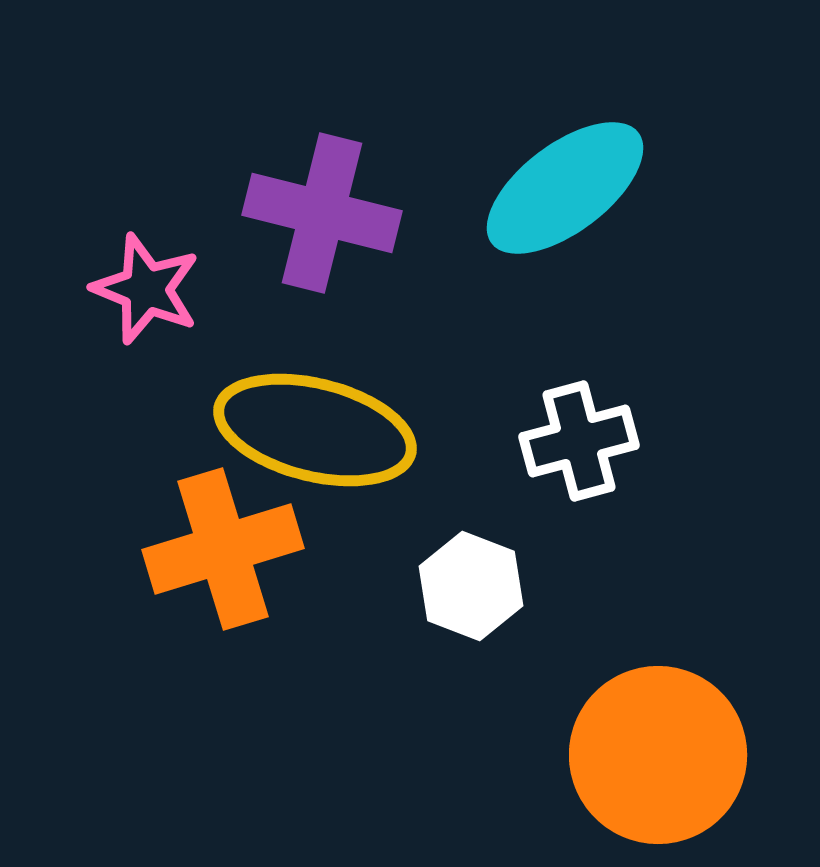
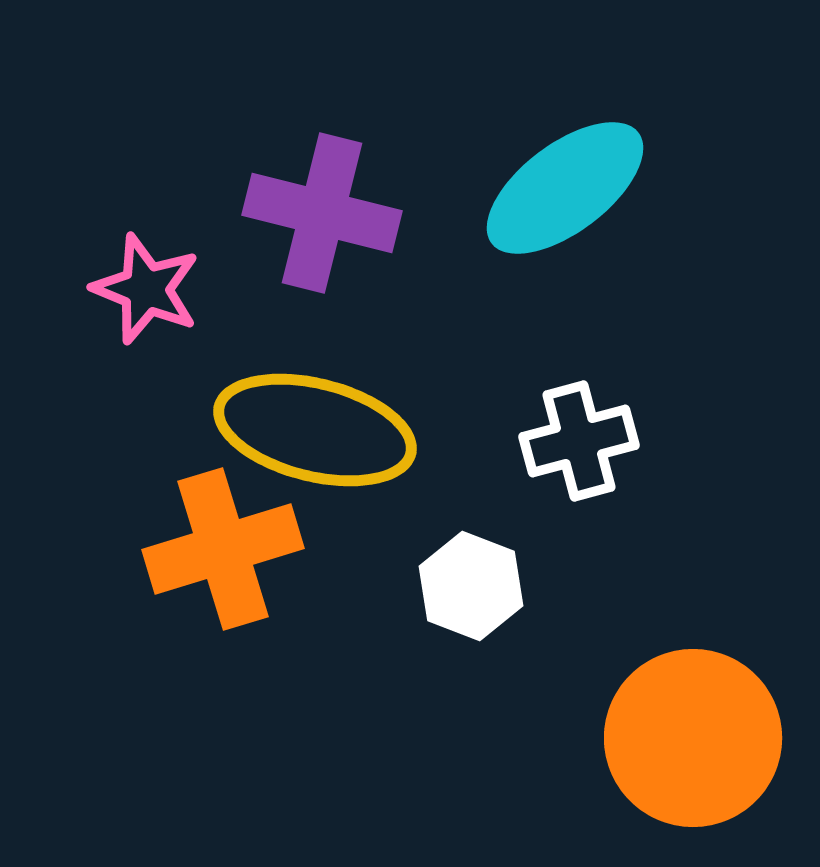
orange circle: moved 35 px right, 17 px up
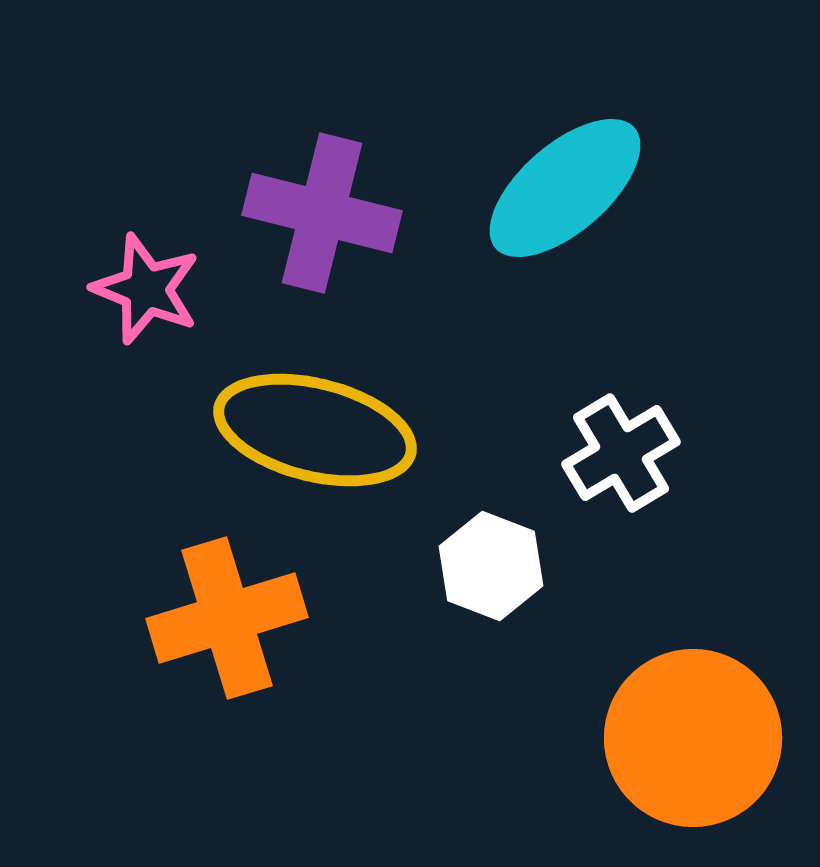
cyan ellipse: rotated 4 degrees counterclockwise
white cross: moved 42 px right, 12 px down; rotated 16 degrees counterclockwise
orange cross: moved 4 px right, 69 px down
white hexagon: moved 20 px right, 20 px up
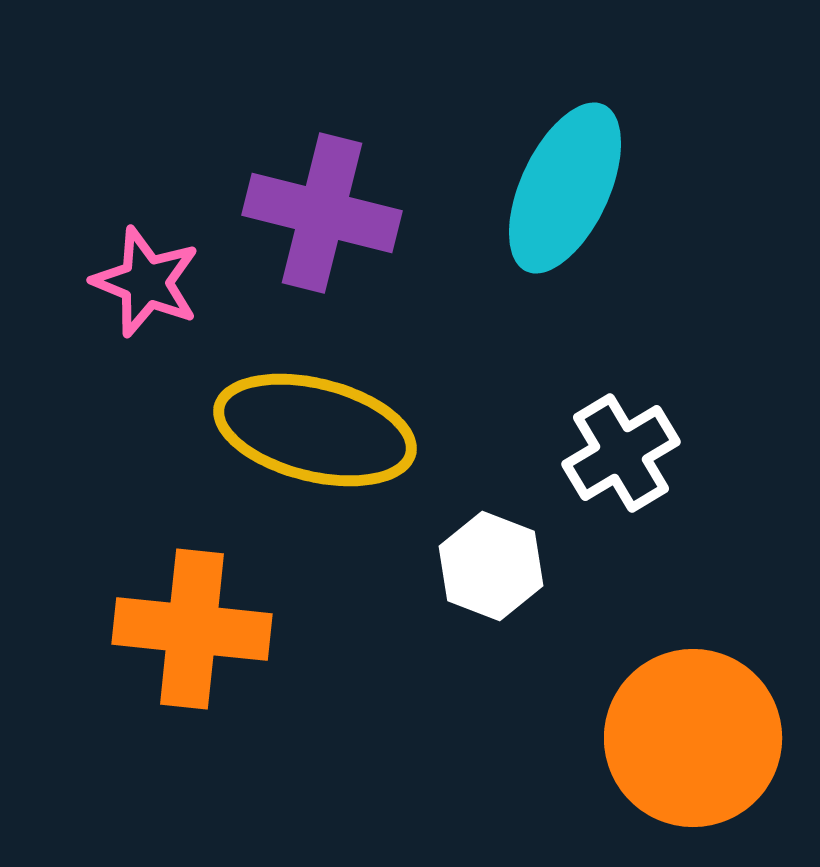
cyan ellipse: rotated 24 degrees counterclockwise
pink star: moved 7 px up
orange cross: moved 35 px left, 11 px down; rotated 23 degrees clockwise
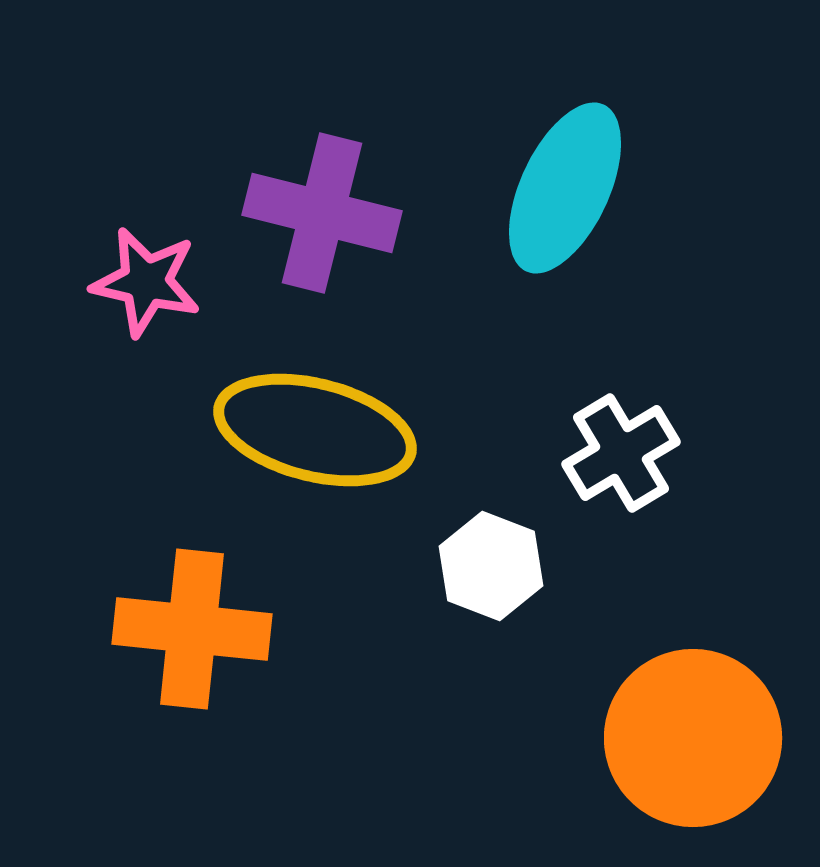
pink star: rotated 9 degrees counterclockwise
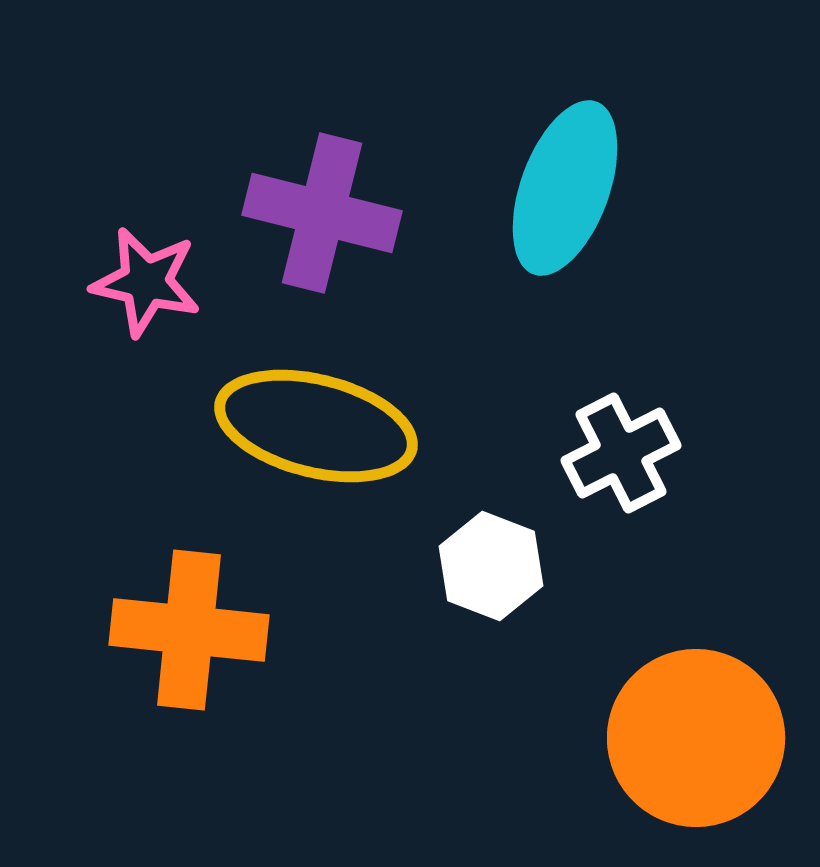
cyan ellipse: rotated 5 degrees counterclockwise
yellow ellipse: moved 1 px right, 4 px up
white cross: rotated 4 degrees clockwise
orange cross: moved 3 px left, 1 px down
orange circle: moved 3 px right
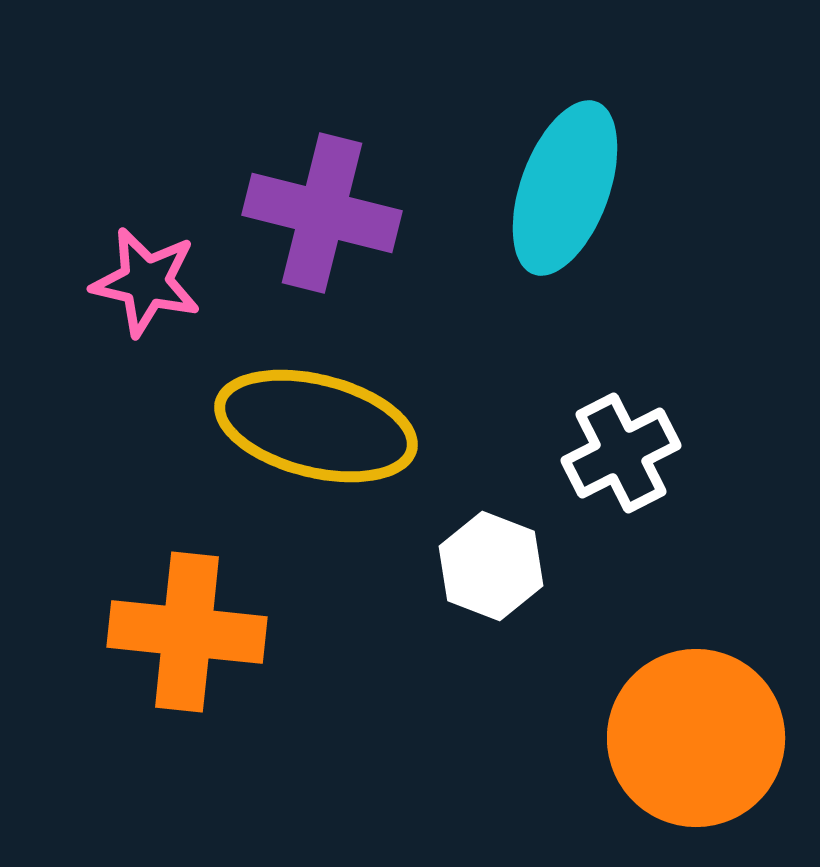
orange cross: moved 2 px left, 2 px down
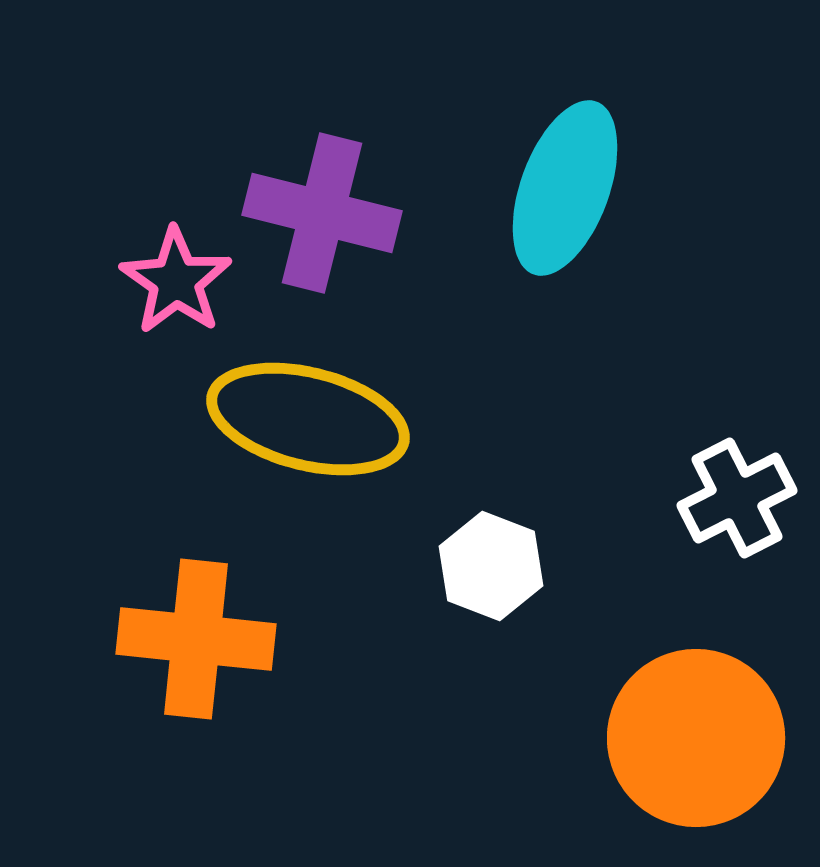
pink star: moved 30 px right, 1 px up; rotated 22 degrees clockwise
yellow ellipse: moved 8 px left, 7 px up
white cross: moved 116 px right, 45 px down
orange cross: moved 9 px right, 7 px down
